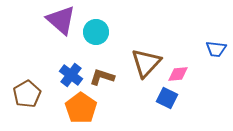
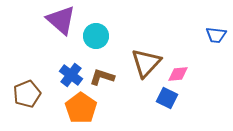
cyan circle: moved 4 px down
blue trapezoid: moved 14 px up
brown pentagon: rotated 8 degrees clockwise
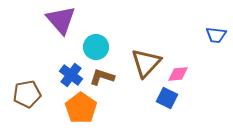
purple triangle: rotated 8 degrees clockwise
cyan circle: moved 11 px down
brown pentagon: rotated 12 degrees clockwise
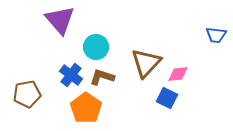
purple triangle: moved 1 px left
orange pentagon: moved 5 px right
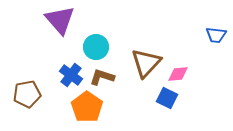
orange pentagon: moved 1 px right, 1 px up
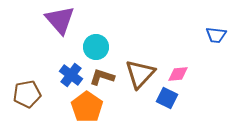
brown triangle: moved 6 px left, 11 px down
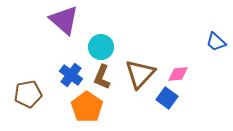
purple triangle: moved 4 px right; rotated 8 degrees counterclockwise
blue trapezoid: moved 7 px down; rotated 35 degrees clockwise
cyan circle: moved 5 px right
brown L-shape: rotated 85 degrees counterclockwise
brown pentagon: moved 1 px right
blue square: rotated 10 degrees clockwise
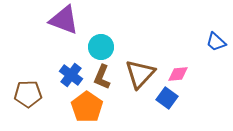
purple triangle: rotated 20 degrees counterclockwise
brown pentagon: rotated 8 degrees clockwise
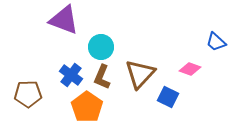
pink diamond: moved 12 px right, 5 px up; rotated 25 degrees clockwise
blue square: moved 1 px right, 1 px up; rotated 10 degrees counterclockwise
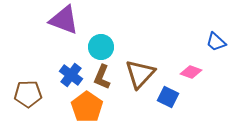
pink diamond: moved 1 px right, 3 px down
